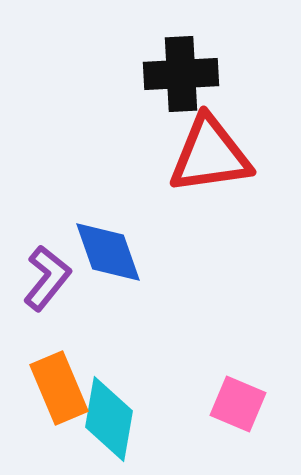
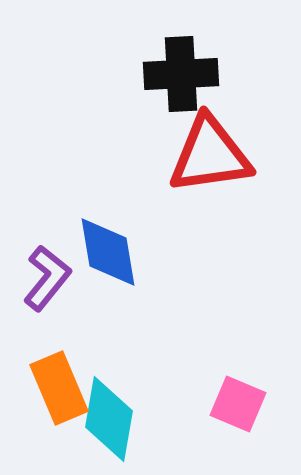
blue diamond: rotated 10 degrees clockwise
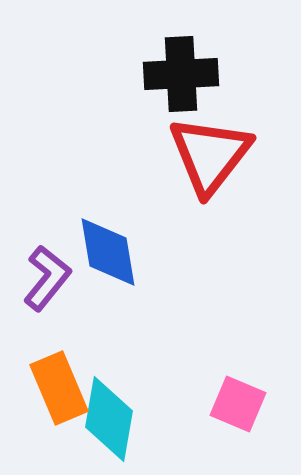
red triangle: rotated 44 degrees counterclockwise
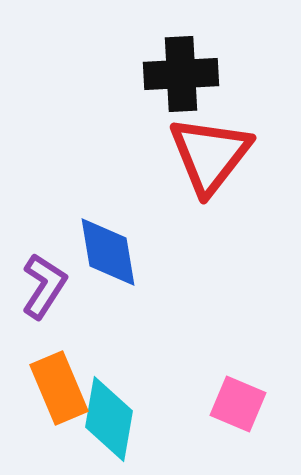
purple L-shape: moved 3 px left, 8 px down; rotated 6 degrees counterclockwise
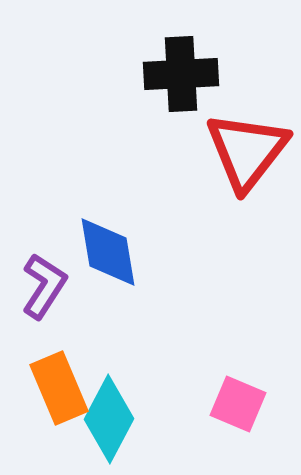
red triangle: moved 37 px right, 4 px up
cyan diamond: rotated 18 degrees clockwise
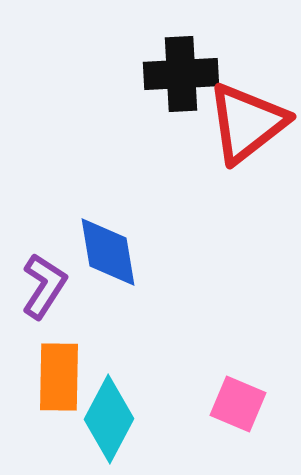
red triangle: moved 28 px up; rotated 14 degrees clockwise
orange rectangle: moved 11 px up; rotated 24 degrees clockwise
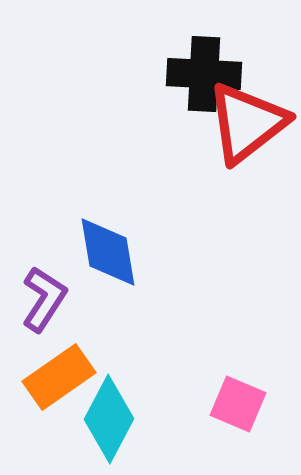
black cross: moved 23 px right; rotated 6 degrees clockwise
purple L-shape: moved 13 px down
orange rectangle: rotated 54 degrees clockwise
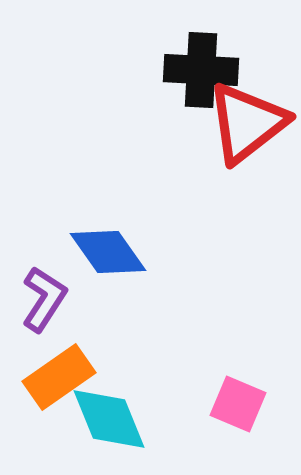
black cross: moved 3 px left, 4 px up
blue diamond: rotated 26 degrees counterclockwise
cyan diamond: rotated 50 degrees counterclockwise
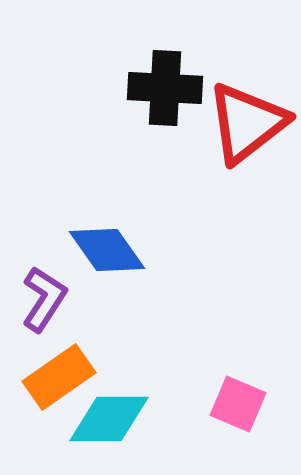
black cross: moved 36 px left, 18 px down
blue diamond: moved 1 px left, 2 px up
cyan diamond: rotated 68 degrees counterclockwise
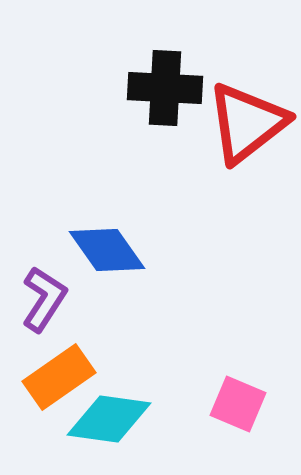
cyan diamond: rotated 8 degrees clockwise
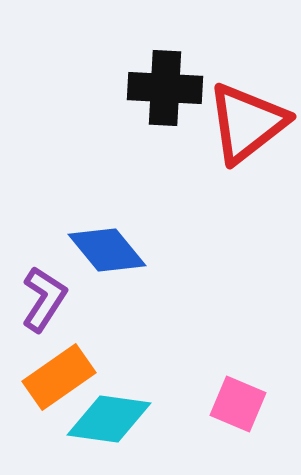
blue diamond: rotated 4 degrees counterclockwise
